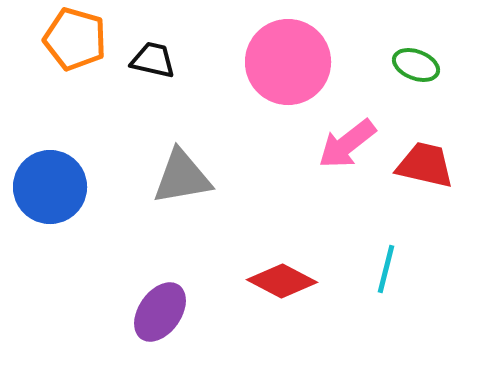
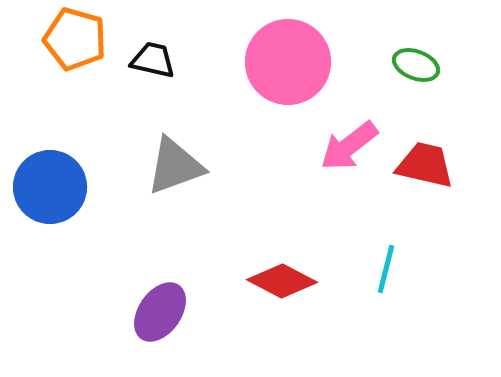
pink arrow: moved 2 px right, 2 px down
gray triangle: moved 7 px left, 11 px up; rotated 10 degrees counterclockwise
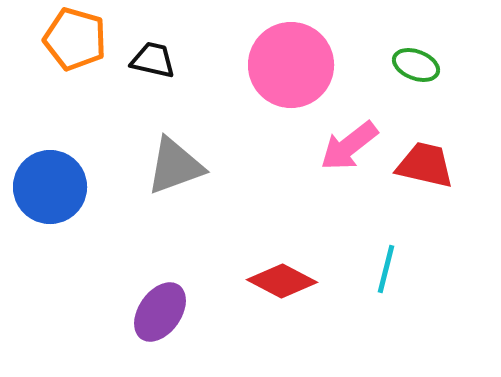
pink circle: moved 3 px right, 3 px down
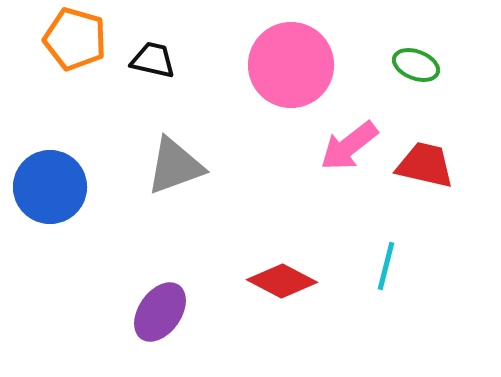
cyan line: moved 3 px up
